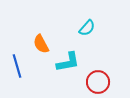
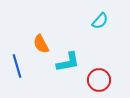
cyan semicircle: moved 13 px right, 7 px up
red circle: moved 1 px right, 2 px up
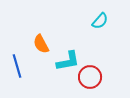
cyan L-shape: moved 1 px up
red circle: moved 9 px left, 3 px up
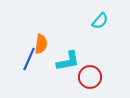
orange semicircle: rotated 144 degrees counterclockwise
blue line: moved 12 px right, 7 px up; rotated 40 degrees clockwise
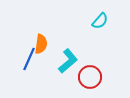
cyan L-shape: rotated 30 degrees counterclockwise
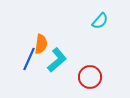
cyan L-shape: moved 11 px left, 1 px up
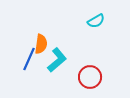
cyan semicircle: moved 4 px left; rotated 18 degrees clockwise
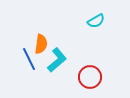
blue line: rotated 50 degrees counterclockwise
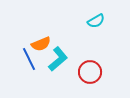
orange semicircle: rotated 60 degrees clockwise
cyan L-shape: moved 1 px right, 1 px up
red circle: moved 5 px up
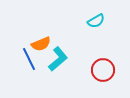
red circle: moved 13 px right, 2 px up
